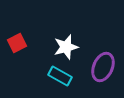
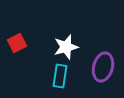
purple ellipse: rotated 8 degrees counterclockwise
cyan rectangle: rotated 70 degrees clockwise
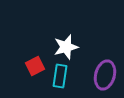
red square: moved 18 px right, 23 px down
purple ellipse: moved 2 px right, 8 px down
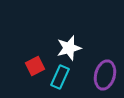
white star: moved 3 px right, 1 px down
cyan rectangle: moved 1 px down; rotated 15 degrees clockwise
